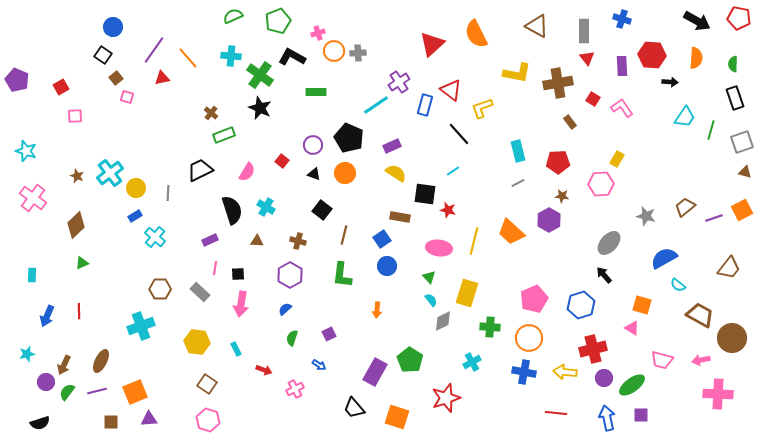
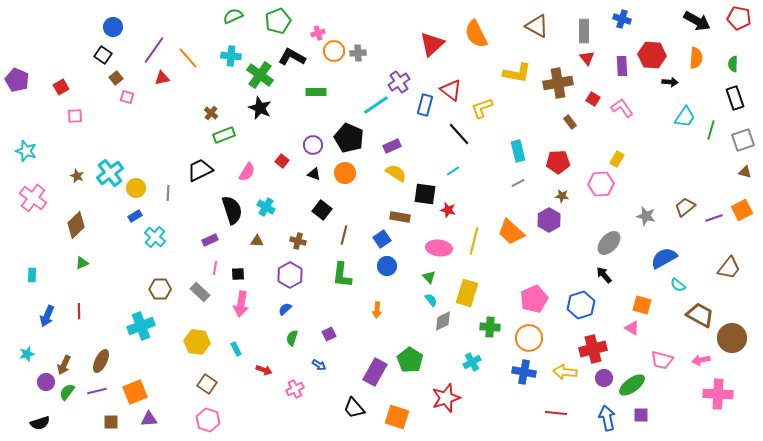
gray square at (742, 142): moved 1 px right, 2 px up
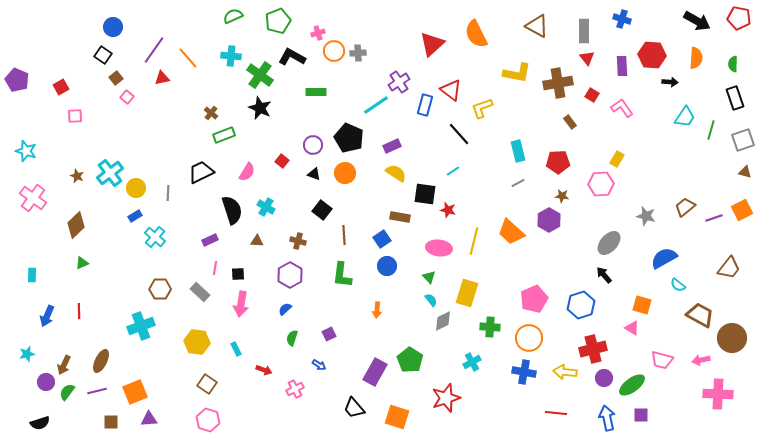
pink square at (127, 97): rotated 24 degrees clockwise
red square at (593, 99): moved 1 px left, 4 px up
black trapezoid at (200, 170): moved 1 px right, 2 px down
brown line at (344, 235): rotated 18 degrees counterclockwise
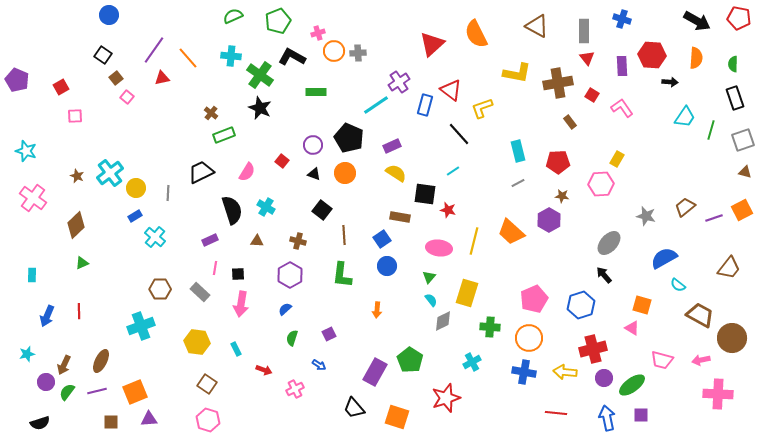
blue circle at (113, 27): moved 4 px left, 12 px up
green triangle at (429, 277): rotated 24 degrees clockwise
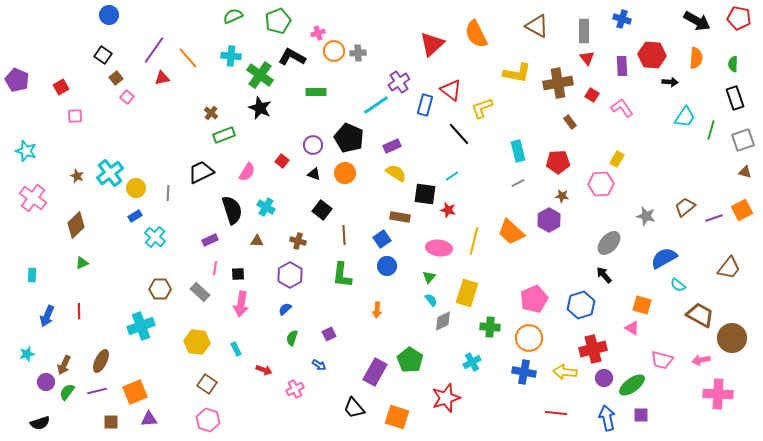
cyan line at (453, 171): moved 1 px left, 5 px down
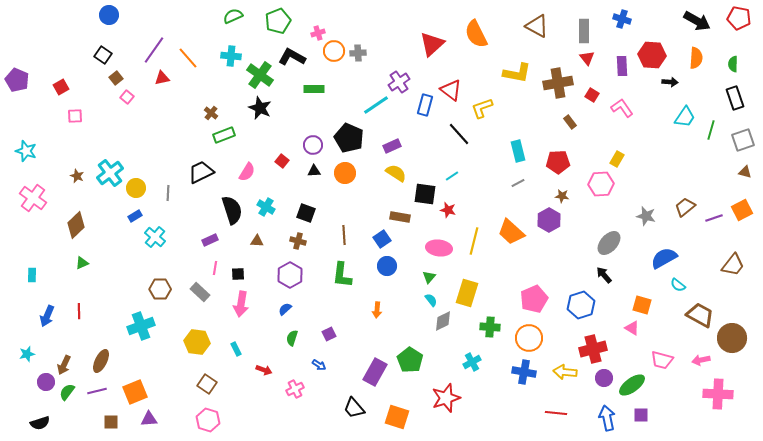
green rectangle at (316, 92): moved 2 px left, 3 px up
black triangle at (314, 174): moved 3 px up; rotated 24 degrees counterclockwise
black square at (322, 210): moved 16 px left, 3 px down; rotated 18 degrees counterclockwise
brown trapezoid at (729, 268): moved 4 px right, 3 px up
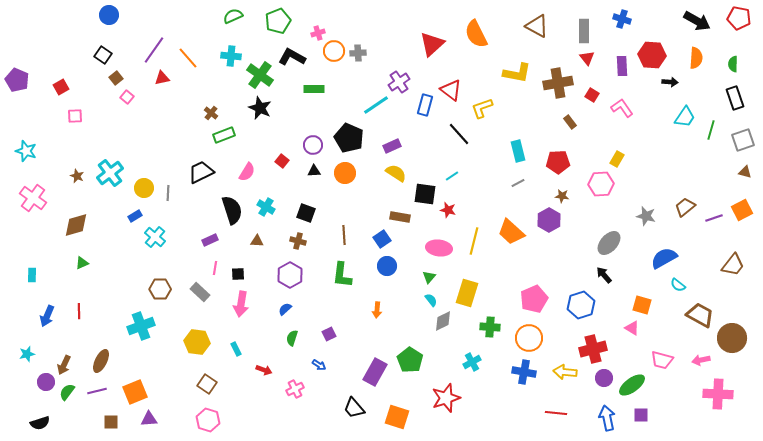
yellow circle at (136, 188): moved 8 px right
brown diamond at (76, 225): rotated 28 degrees clockwise
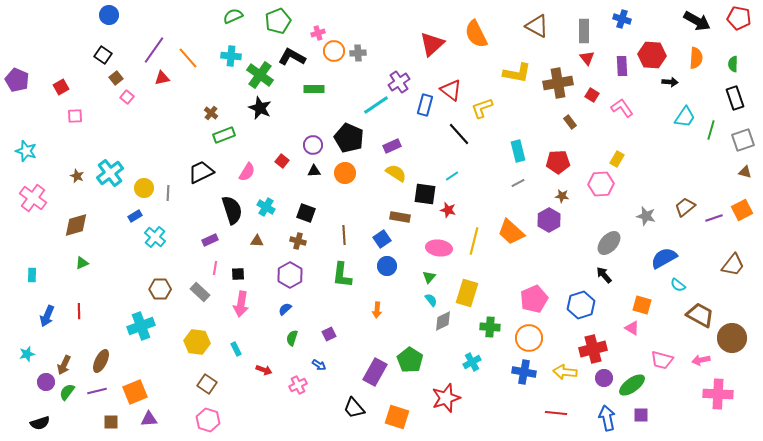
pink cross at (295, 389): moved 3 px right, 4 px up
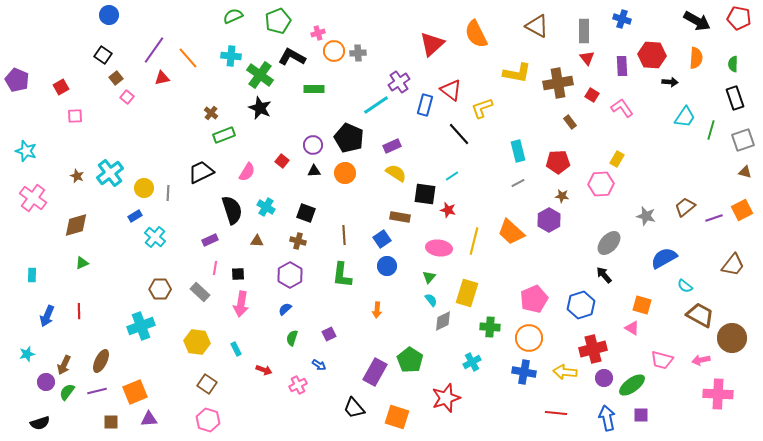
cyan semicircle at (678, 285): moved 7 px right, 1 px down
